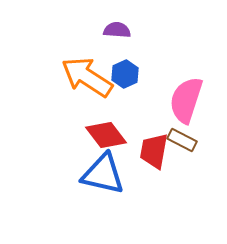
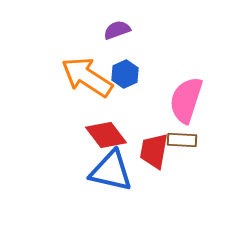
purple semicircle: rotated 24 degrees counterclockwise
brown rectangle: rotated 24 degrees counterclockwise
blue triangle: moved 8 px right, 3 px up
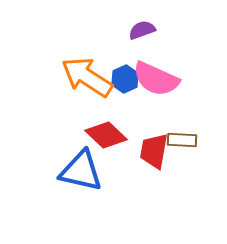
purple semicircle: moved 25 px right
blue hexagon: moved 5 px down
pink semicircle: moved 30 px left, 21 px up; rotated 84 degrees counterclockwise
red diamond: rotated 9 degrees counterclockwise
blue triangle: moved 30 px left
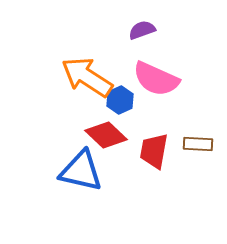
blue hexagon: moved 5 px left, 21 px down
brown rectangle: moved 16 px right, 4 px down
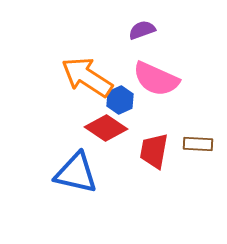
red diamond: moved 7 px up; rotated 9 degrees counterclockwise
blue triangle: moved 5 px left, 2 px down
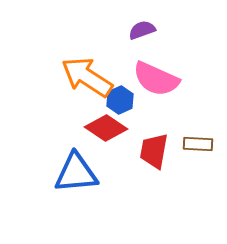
blue triangle: rotated 18 degrees counterclockwise
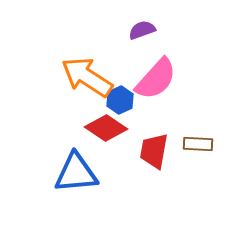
pink semicircle: rotated 72 degrees counterclockwise
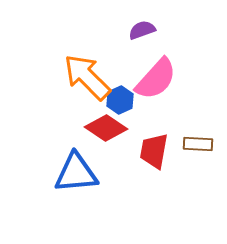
orange arrow: rotated 12 degrees clockwise
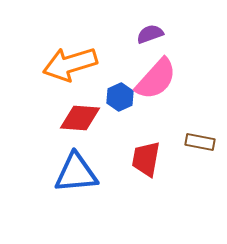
purple semicircle: moved 8 px right, 4 px down
orange arrow: moved 17 px left, 13 px up; rotated 62 degrees counterclockwise
blue hexagon: moved 3 px up
red diamond: moved 26 px left, 10 px up; rotated 30 degrees counterclockwise
brown rectangle: moved 2 px right, 2 px up; rotated 8 degrees clockwise
red trapezoid: moved 8 px left, 8 px down
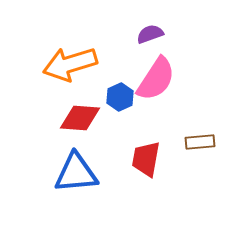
pink semicircle: rotated 9 degrees counterclockwise
brown rectangle: rotated 16 degrees counterclockwise
